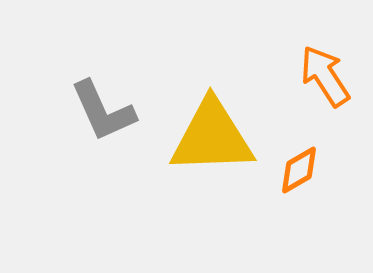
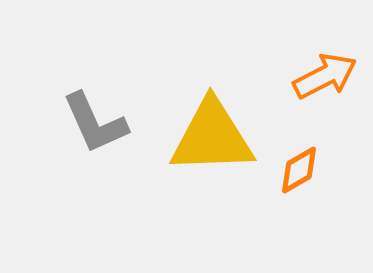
orange arrow: rotated 96 degrees clockwise
gray L-shape: moved 8 px left, 12 px down
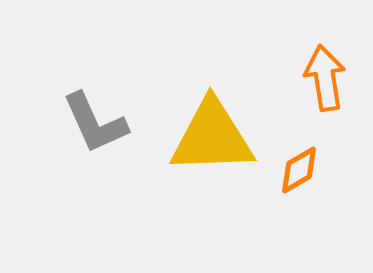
orange arrow: moved 2 px down; rotated 72 degrees counterclockwise
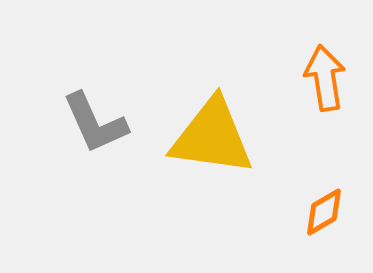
yellow triangle: rotated 10 degrees clockwise
orange diamond: moved 25 px right, 42 px down
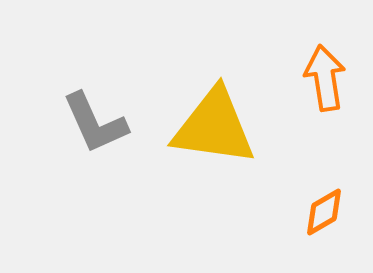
yellow triangle: moved 2 px right, 10 px up
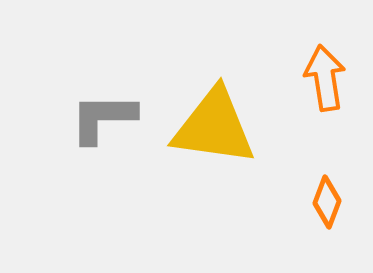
gray L-shape: moved 8 px right, 5 px up; rotated 114 degrees clockwise
orange diamond: moved 3 px right, 10 px up; rotated 39 degrees counterclockwise
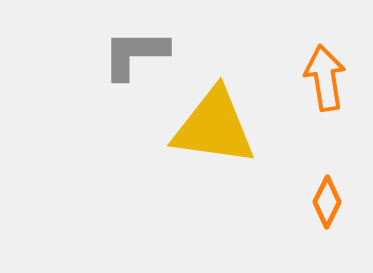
gray L-shape: moved 32 px right, 64 px up
orange diamond: rotated 6 degrees clockwise
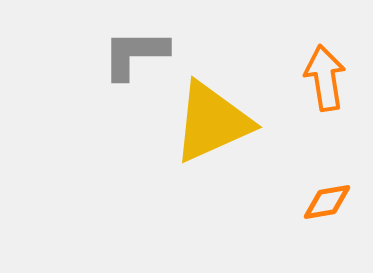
yellow triangle: moved 2 px left, 5 px up; rotated 32 degrees counterclockwise
orange diamond: rotated 54 degrees clockwise
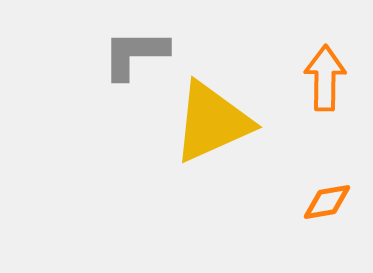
orange arrow: rotated 10 degrees clockwise
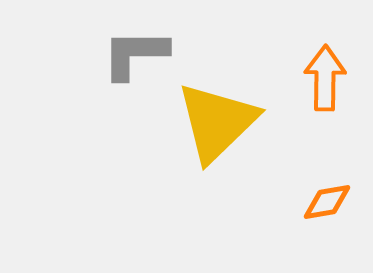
yellow triangle: moved 5 px right; rotated 20 degrees counterclockwise
